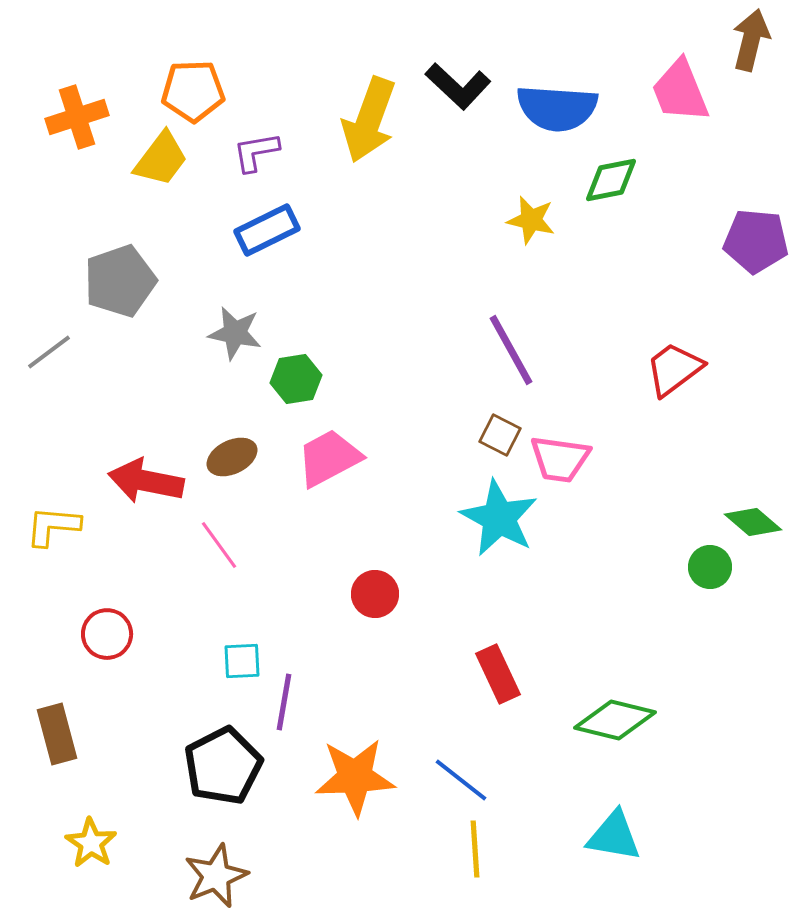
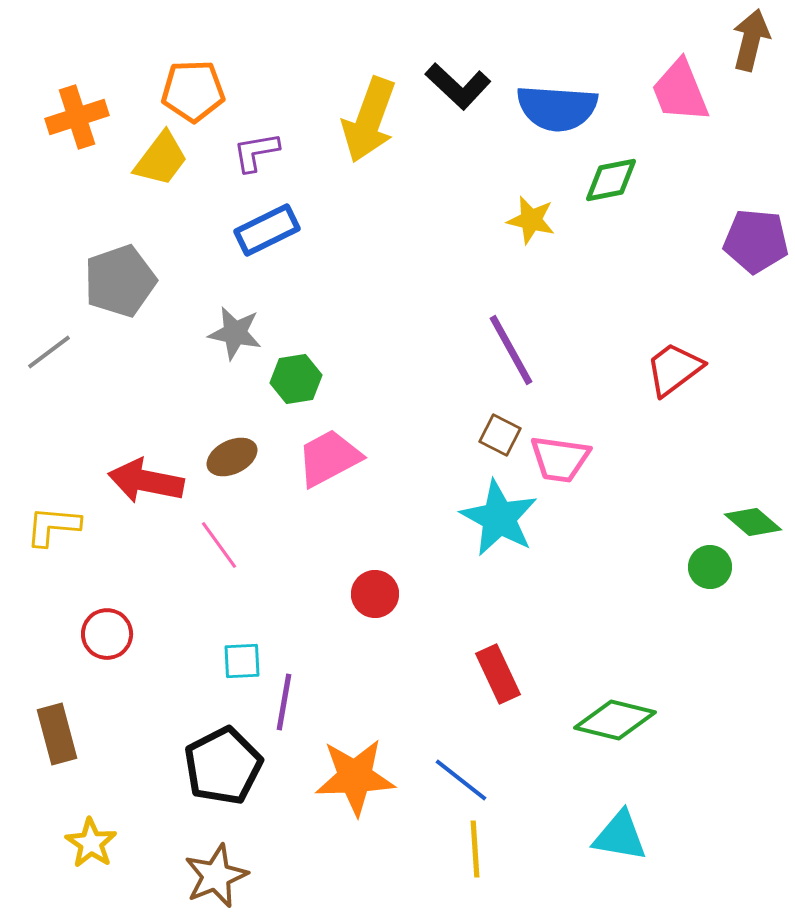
cyan triangle at (614, 836): moved 6 px right
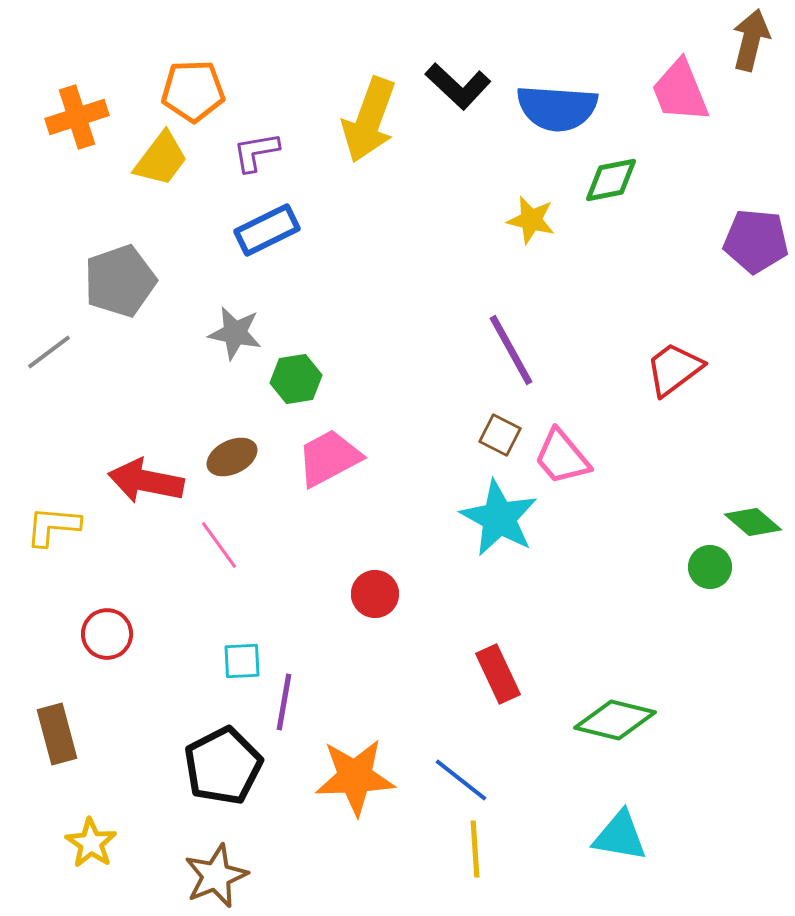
pink trapezoid at (560, 459): moved 2 px right, 2 px up; rotated 42 degrees clockwise
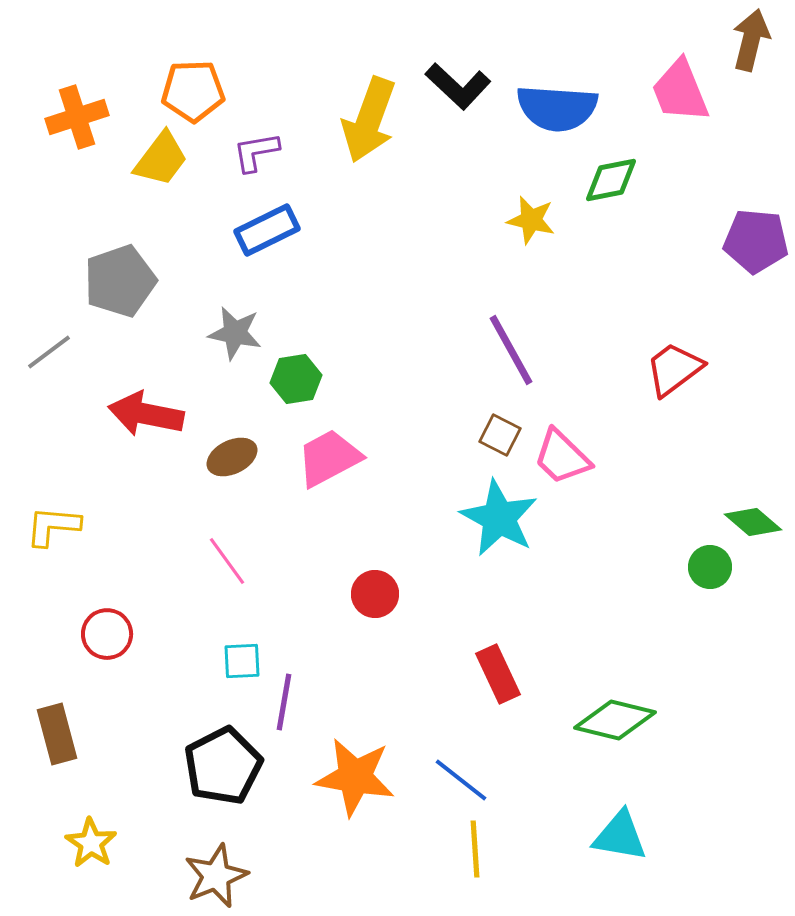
pink trapezoid at (562, 457): rotated 6 degrees counterclockwise
red arrow at (146, 481): moved 67 px up
pink line at (219, 545): moved 8 px right, 16 px down
orange star at (355, 777): rotated 12 degrees clockwise
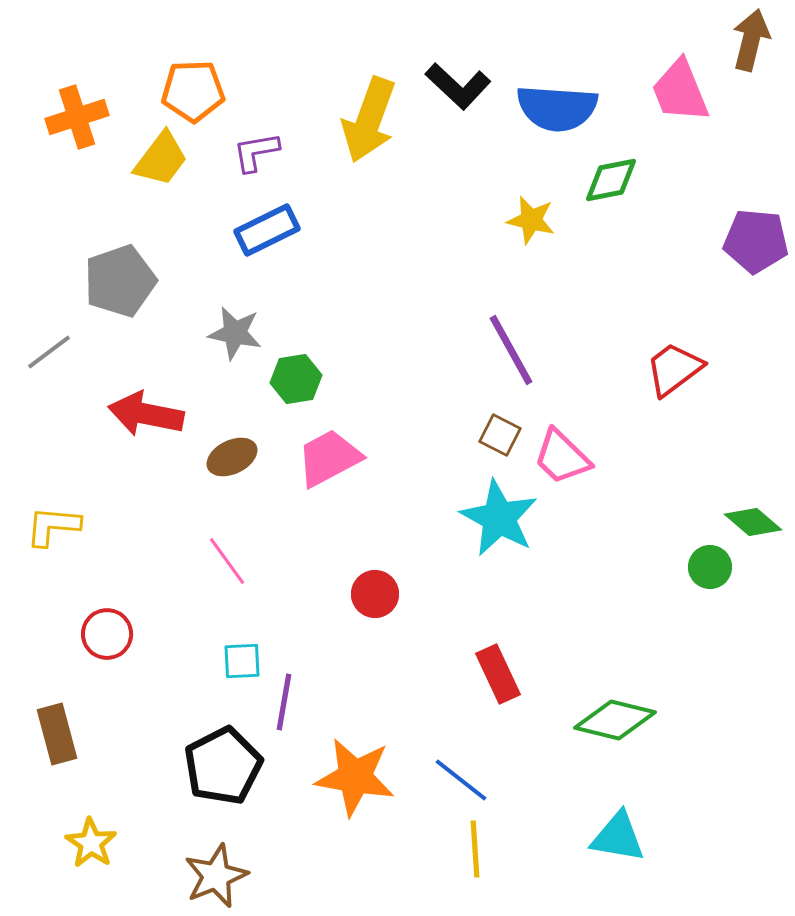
cyan triangle at (620, 836): moved 2 px left, 1 px down
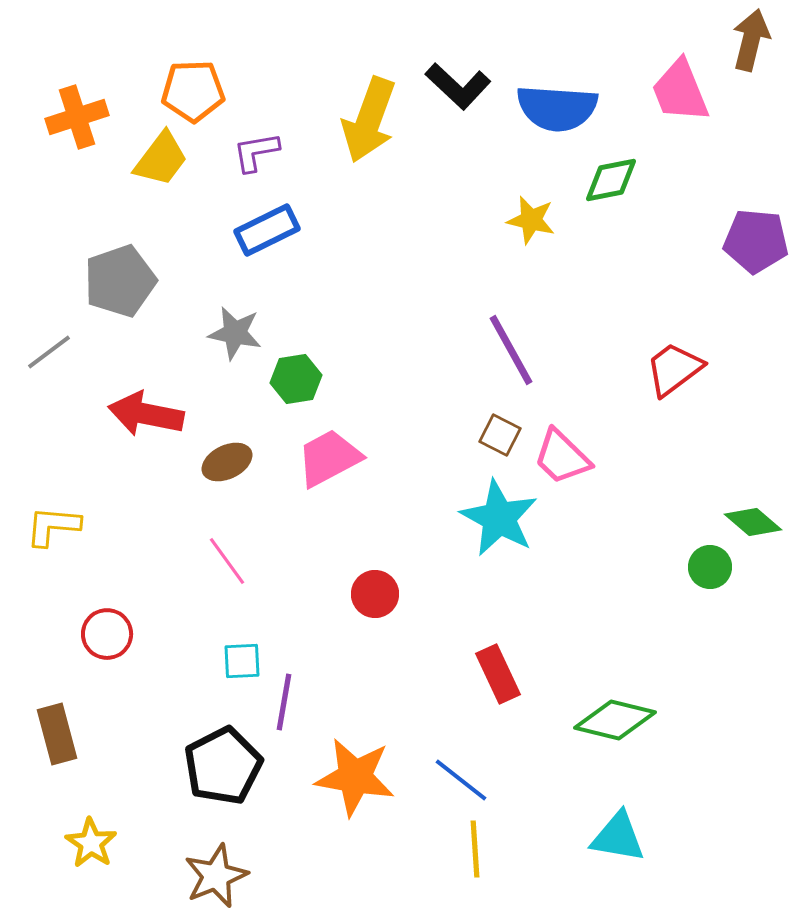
brown ellipse at (232, 457): moved 5 px left, 5 px down
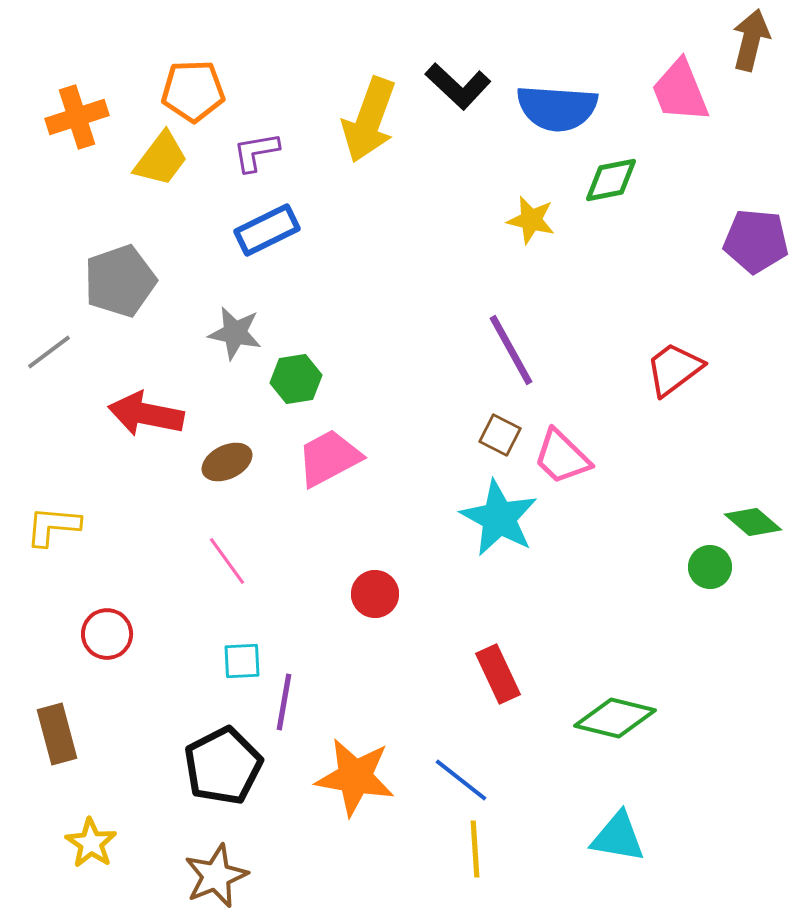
green diamond at (615, 720): moved 2 px up
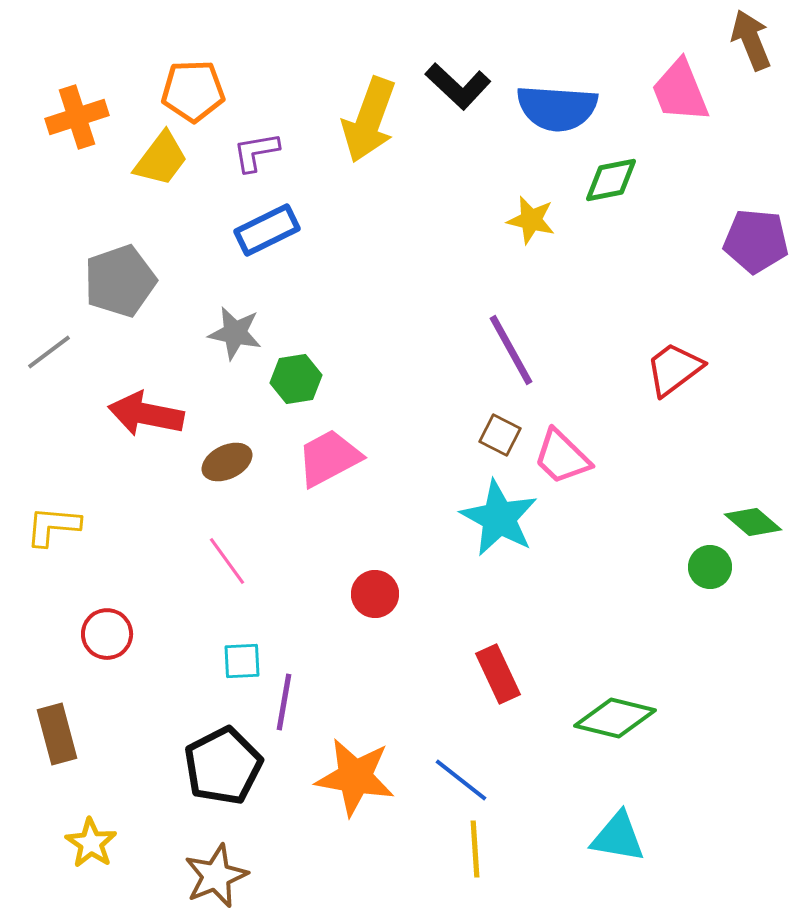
brown arrow at (751, 40): rotated 36 degrees counterclockwise
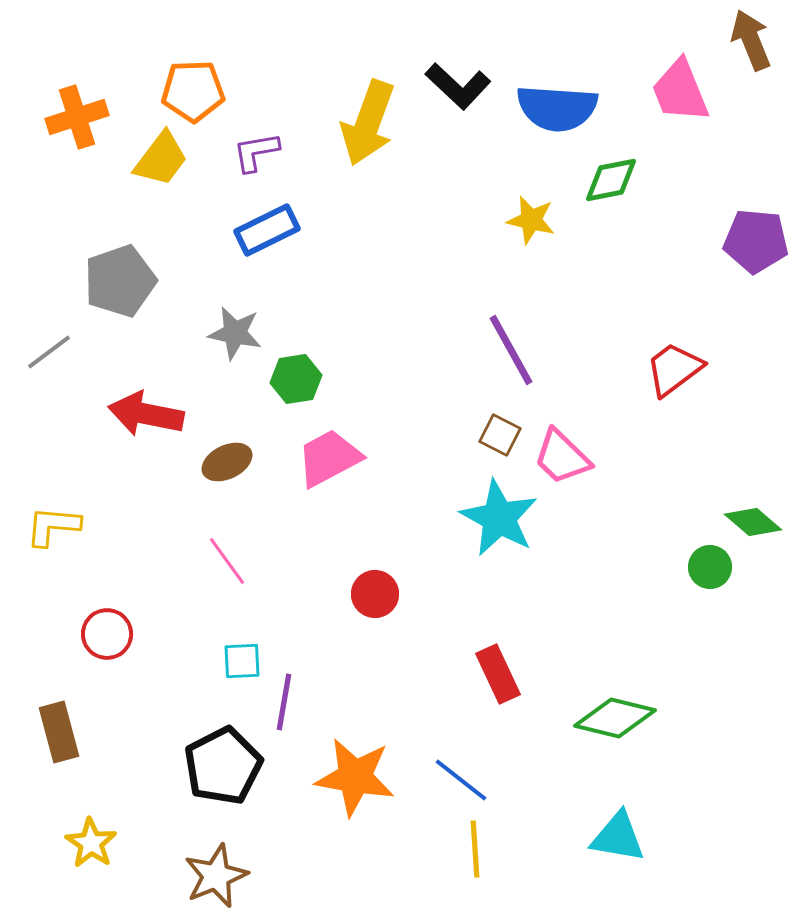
yellow arrow at (369, 120): moved 1 px left, 3 px down
brown rectangle at (57, 734): moved 2 px right, 2 px up
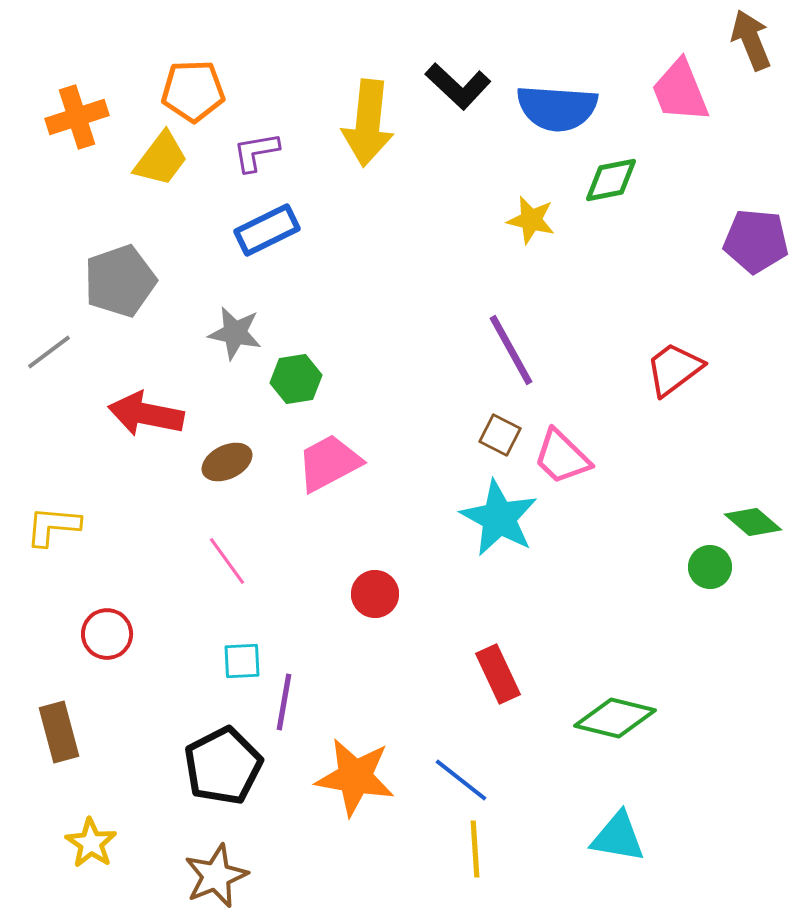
yellow arrow at (368, 123): rotated 14 degrees counterclockwise
pink trapezoid at (329, 458): moved 5 px down
